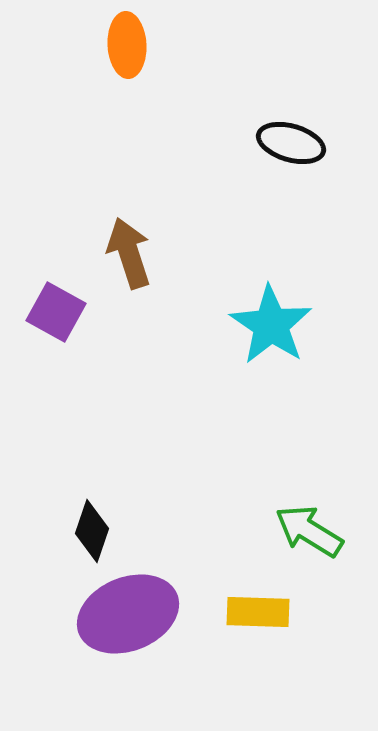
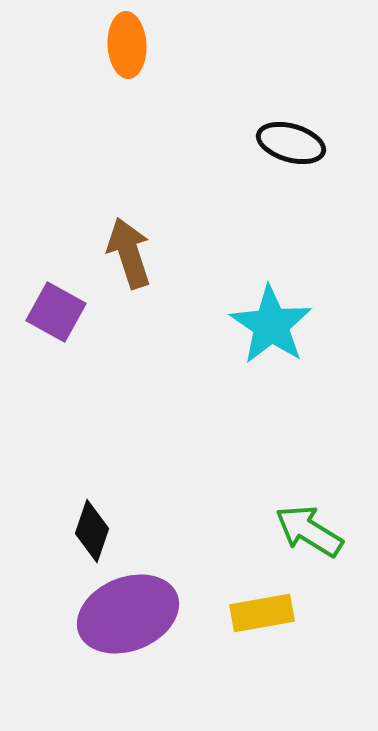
yellow rectangle: moved 4 px right, 1 px down; rotated 12 degrees counterclockwise
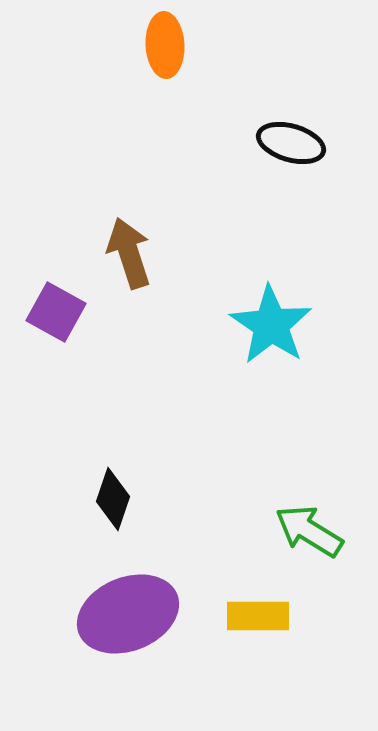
orange ellipse: moved 38 px right
black diamond: moved 21 px right, 32 px up
yellow rectangle: moved 4 px left, 3 px down; rotated 10 degrees clockwise
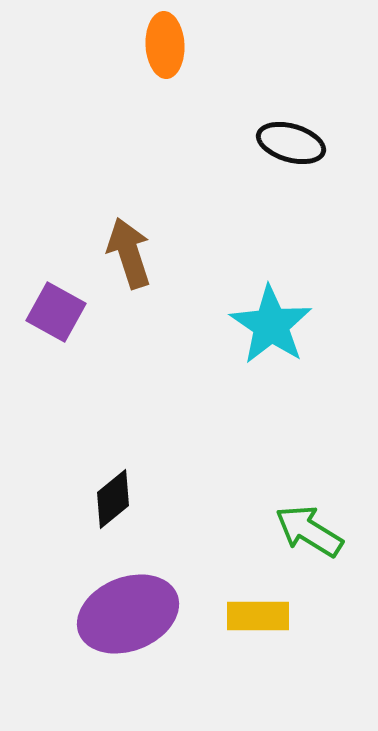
black diamond: rotated 32 degrees clockwise
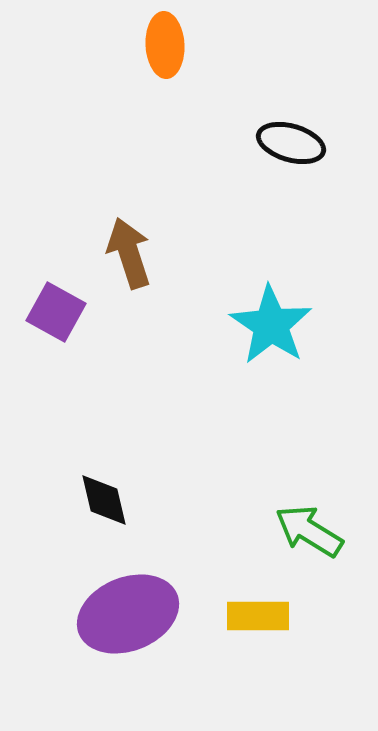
black diamond: moved 9 px left, 1 px down; rotated 64 degrees counterclockwise
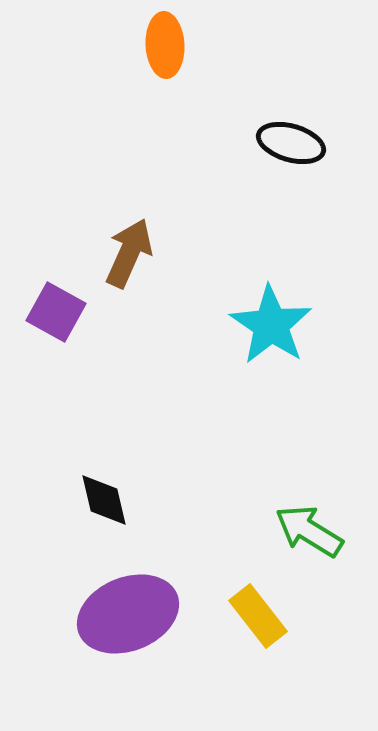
brown arrow: rotated 42 degrees clockwise
yellow rectangle: rotated 52 degrees clockwise
